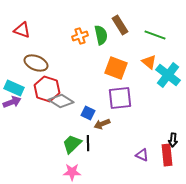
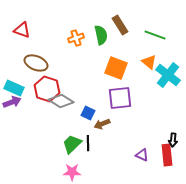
orange cross: moved 4 px left, 2 px down
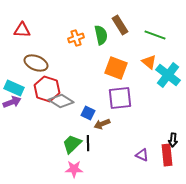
red triangle: rotated 18 degrees counterclockwise
pink star: moved 2 px right, 3 px up
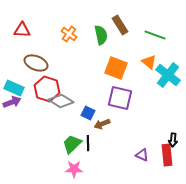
orange cross: moved 7 px left, 4 px up; rotated 35 degrees counterclockwise
purple square: rotated 20 degrees clockwise
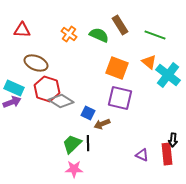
green semicircle: moved 2 px left; rotated 54 degrees counterclockwise
orange square: moved 1 px right
red rectangle: moved 1 px up
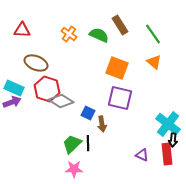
green line: moved 2 px left, 1 px up; rotated 35 degrees clockwise
orange triangle: moved 5 px right
cyan cross: moved 49 px down
brown arrow: rotated 77 degrees counterclockwise
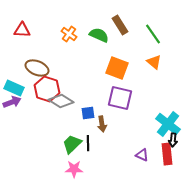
brown ellipse: moved 1 px right, 5 px down
blue square: rotated 32 degrees counterclockwise
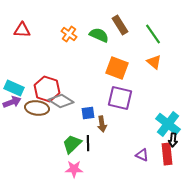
brown ellipse: moved 40 px down; rotated 15 degrees counterclockwise
